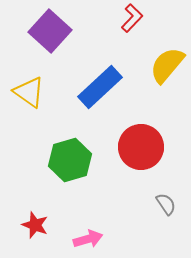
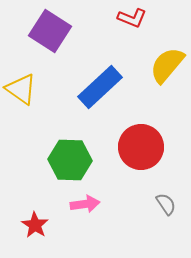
red L-shape: rotated 68 degrees clockwise
purple square: rotated 9 degrees counterclockwise
yellow triangle: moved 8 px left, 3 px up
green hexagon: rotated 18 degrees clockwise
red star: rotated 12 degrees clockwise
pink arrow: moved 3 px left, 35 px up; rotated 8 degrees clockwise
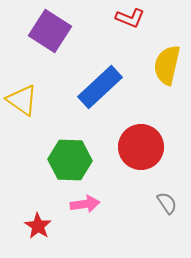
red L-shape: moved 2 px left
yellow semicircle: rotated 27 degrees counterclockwise
yellow triangle: moved 1 px right, 11 px down
gray semicircle: moved 1 px right, 1 px up
red star: moved 3 px right, 1 px down
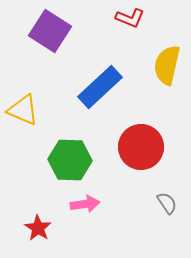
yellow triangle: moved 1 px right, 10 px down; rotated 12 degrees counterclockwise
red star: moved 2 px down
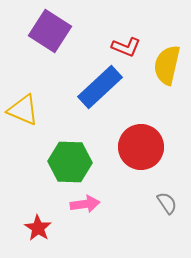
red L-shape: moved 4 px left, 29 px down
green hexagon: moved 2 px down
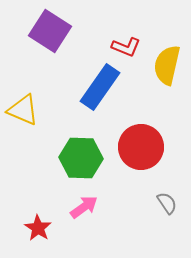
blue rectangle: rotated 12 degrees counterclockwise
green hexagon: moved 11 px right, 4 px up
pink arrow: moved 1 px left, 3 px down; rotated 28 degrees counterclockwise
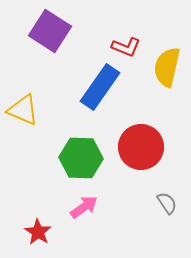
yellow semicircle: moved 2 px down
red star: moved 4 px down
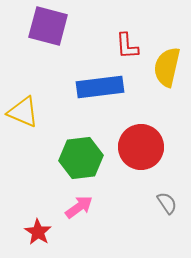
purple square: moved 2 px left, 5 px up; rotated 18 degrees counterclockwise
red L-shape: moved 1 px right, 1 px up; rotated 64 degrees clockwise
blue rectangle: rotated 48 degrees clockwise
yellow triangle: moved 2 px down
green hexagon: rotated 9 degrees counterclockwise
pink arrow: moved 5 px left
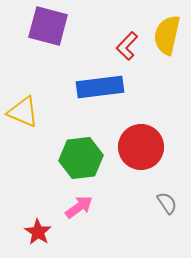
red L-shape: rotated 48 degrees clockwise
yellow semicircle: moved 32 px up
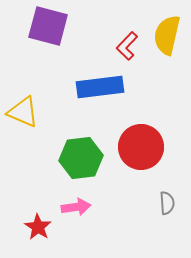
gray semicircle: rotated 30 degrees clockwise
pink arrow: moved 3 px left; rotated 28 degrees clockwise
red star: moved 5 px up
